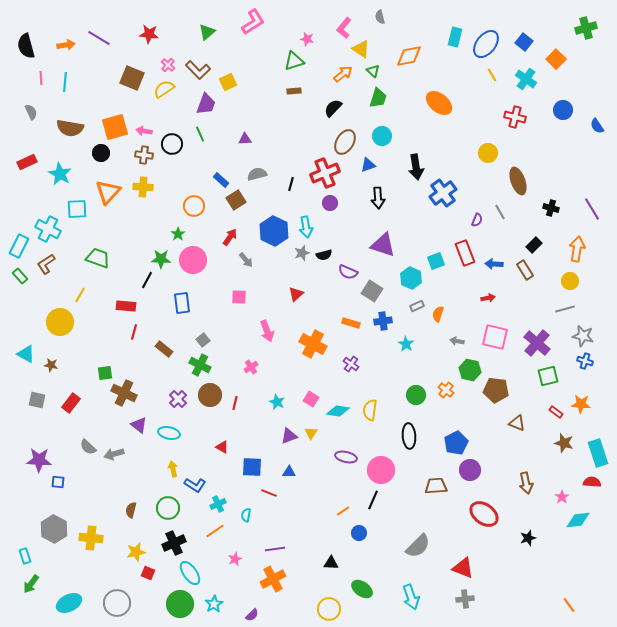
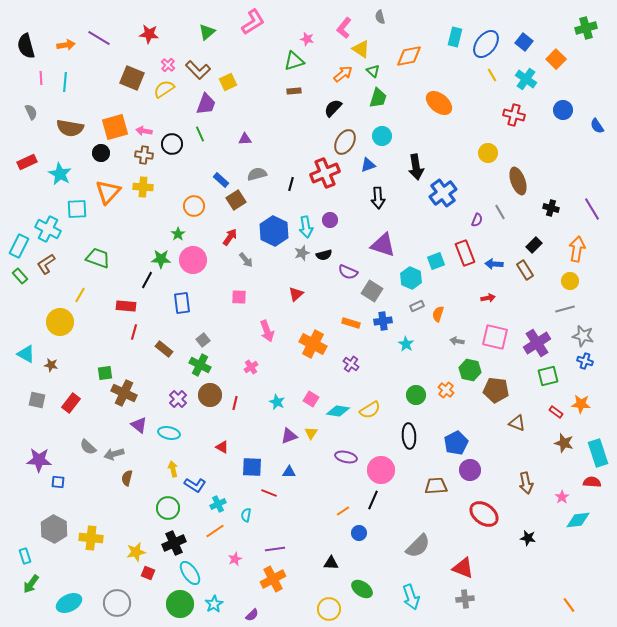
red cross at (515, 117): moved 1 px left, 2 px up
purple circle at (330, 203): moved 17 px down
purple cross at (537, 343): rotated 16 degrees clockwise
yellow semicircle at (370, 410): rotated 130 degrees counterclockwise
brown semicircle at (131, 510): moved 4 px left, 32 px up
black star at (528, 538): rotated 28 degrees clockwise
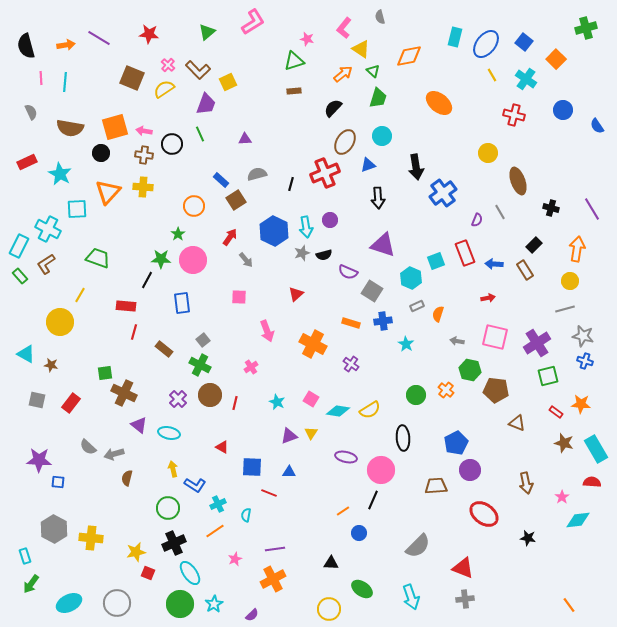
black ellipse at (409, 436): moved 6 px left, 2 px down
cyan rectangle at (598, 453): moved 2 px left, 4 px up; rotated 12 degrees counterclockwise
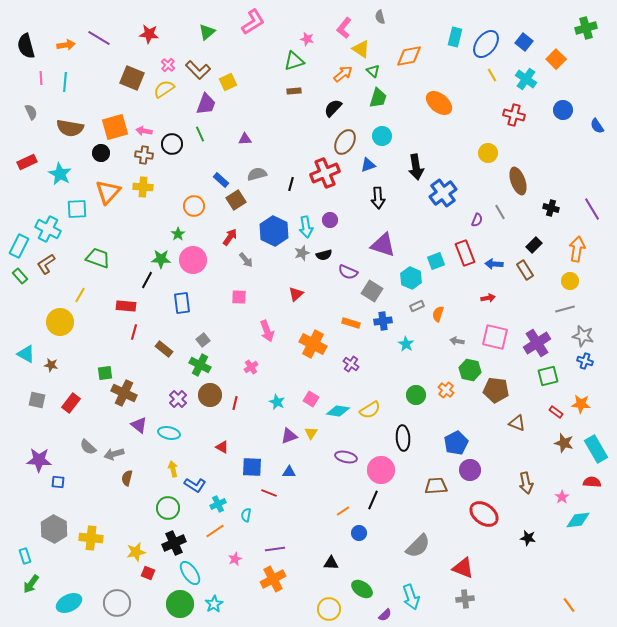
purple semicircle at (252, 615): moved 133 px right
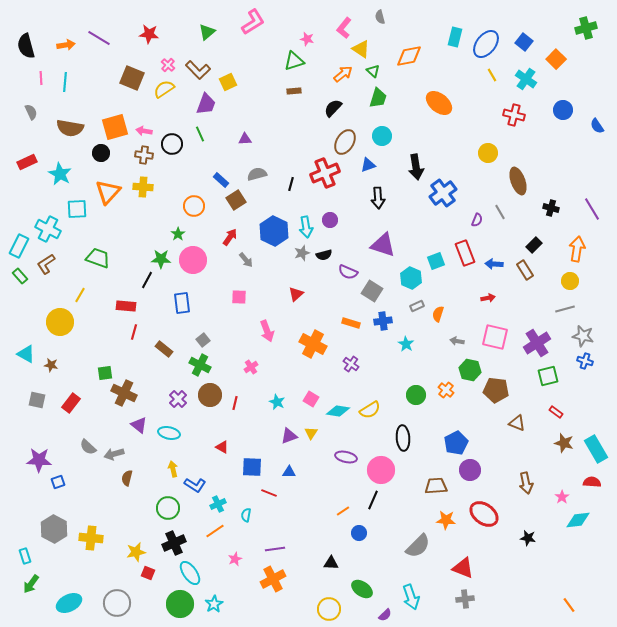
orange star at (581, 404): moved 135 px left, 116 px down
blue square at (58, 482): rotated 24 degrees counterclockwise
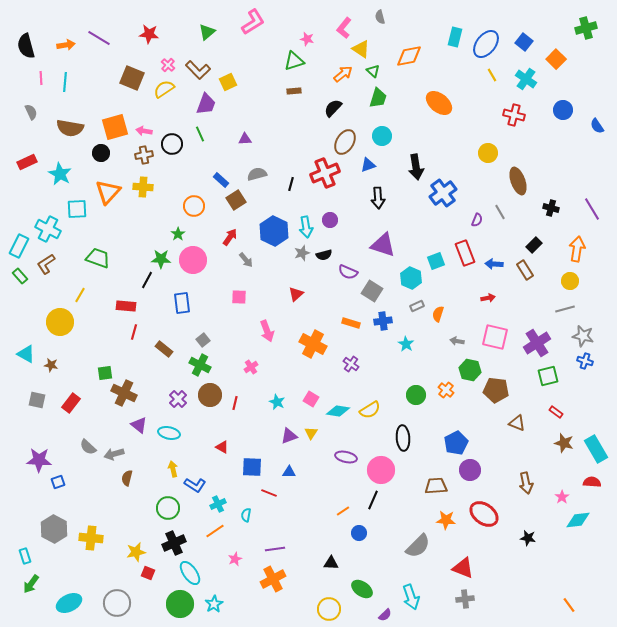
brown cross at (144, 155): rotated 18 degrees counterclockwise
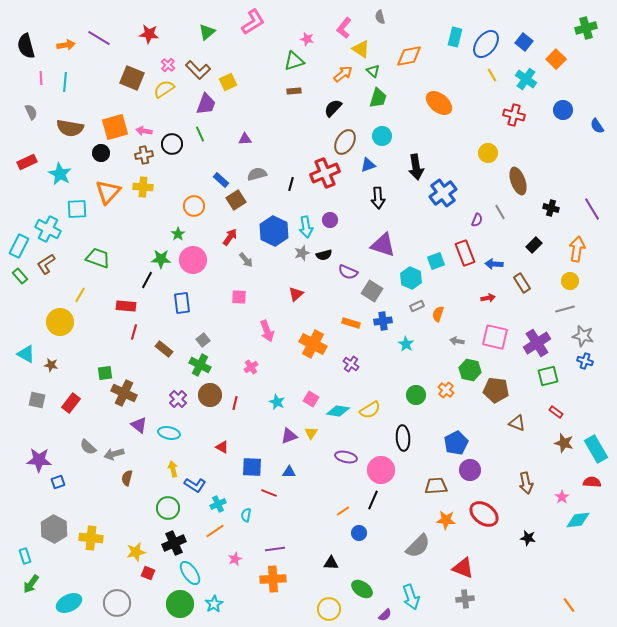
brown rectangle at (525, 270): moved 3 px left, 13 px down
orange cross at (273, 579): rotated 25 degrees clockwise
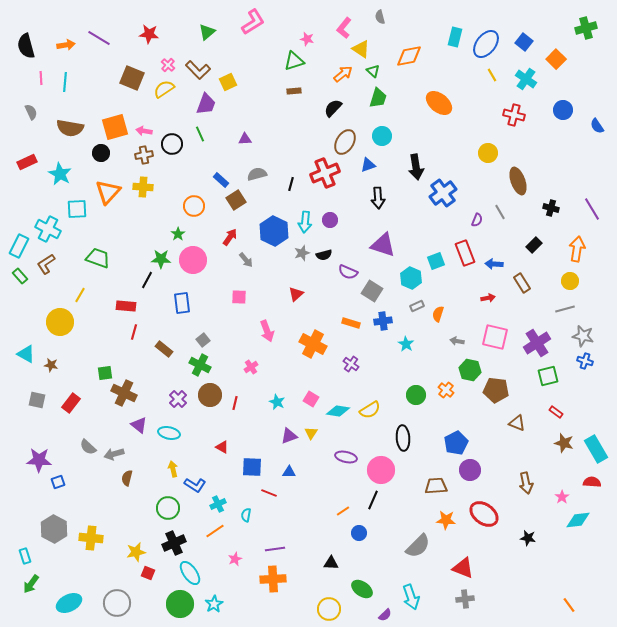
cyan arrow at (306, 227): moved 1 px left, 5 px up; rotated 15 degrees clockwise
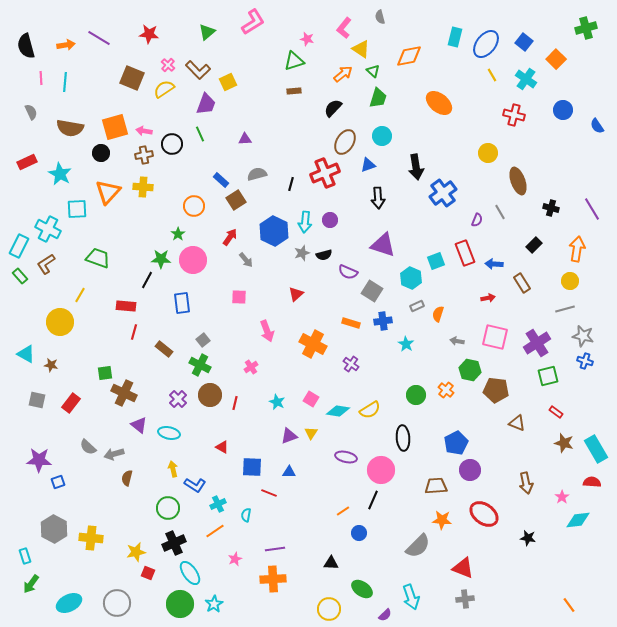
orange star at (446, 520): moved 4 px left
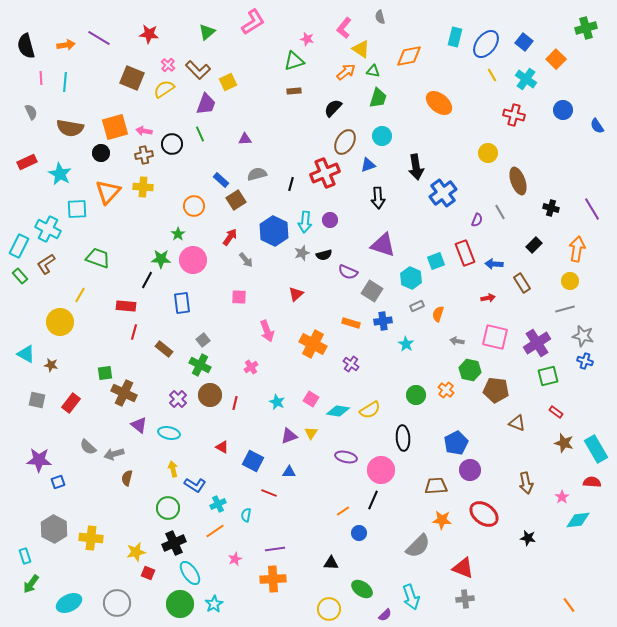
green triangle at (373, 71): rotated 32 degrees counterclockwise
orange arrow at (343, 74): moved 3 px right, 2 px up
blue square at (252, 467): moved 1 px right, 6 px up; rotated 25 degrees clockwise
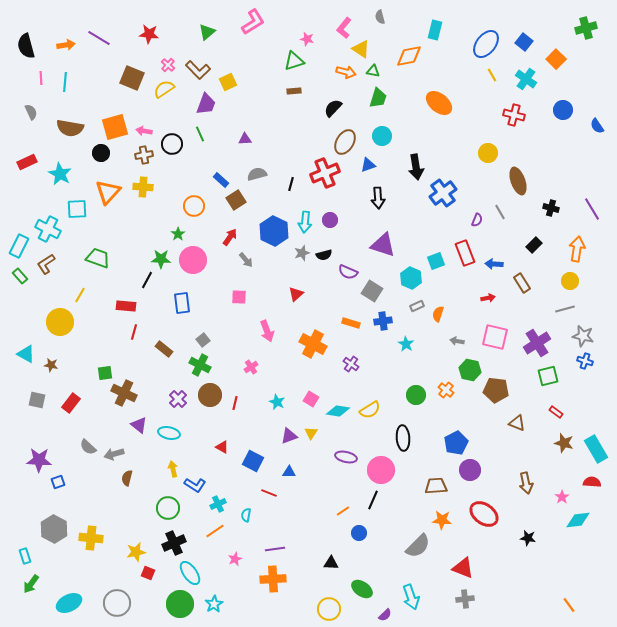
cyan rectangle at (455, 37): moved 20 px left, 7 px up
orange arrow at (346, 72): rotated 54 degrees clockwise
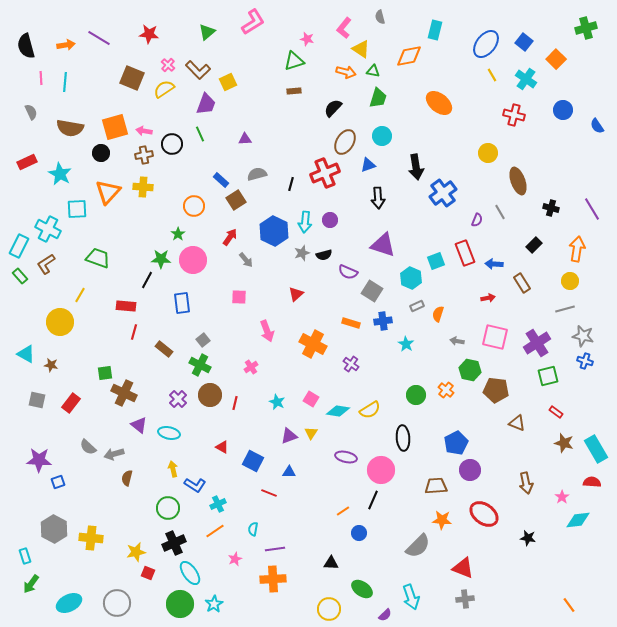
cyan semicircle at (246, 515): moved 7 px right, 14 px down
